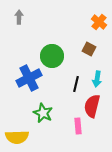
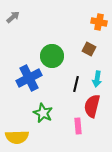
gray arrow: moved 6 px left; rotated 48 degrees clockwise
orange cross: rotated 28 degrees counterclockwise
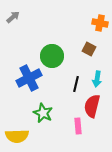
orange cross: moved 1 px right, 1 px down
yellow semicircle: moved 1 px up
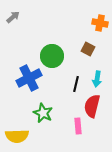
brown square: moved 1 px left
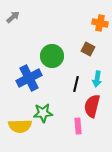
green star: rotated 30 degrees counterclockwise
yellow semicircle: moved 3 px right, 10 px up
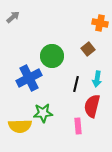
brown square: rotated 24 degrees clockwise
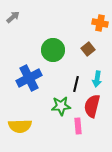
green circle: moved 1 px right, 6 px up
green star: moved 18 px right, 7 px up
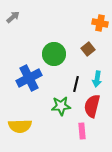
green circle: moved 1 px right, 4 px down
pink rectangle: moved 4 px right, 5 px down
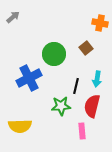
brown square: moved 2 px left, 1 px up
black line: moved 2 px down
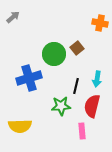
brown square: moved 9 px left
blue cross: rotated 10 degrees clockwise
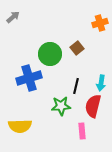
orange cross: rotated 28 degrees counterclockwise
green circle: moved 4 px left
cyan arrow: moved 4 px right, 4 px down
red semicircle: moved 1 px right
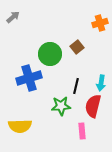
brown square: moved 1 px up
